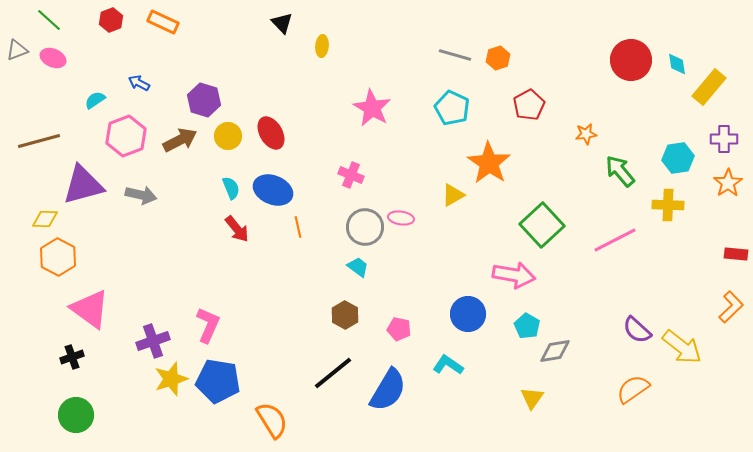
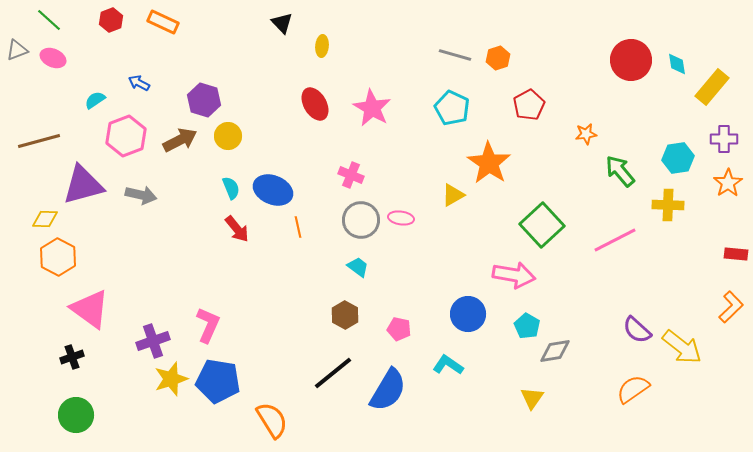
yellow rectangle at (709, 87): moved 3 px right
red ellipse at (271, 133): moved 44 px right, 29 px up
gray circle at (365, 227): moved 4 px left, 7 px up
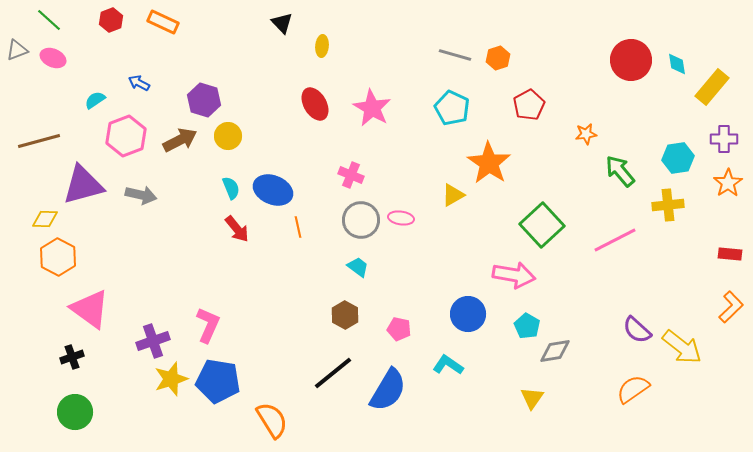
yellow cross at (668, 205): rotated 8 degrees counterclockwise
red rectangle at (736, 254): moved 6 px left
green circle at (76, 415): moved 1 px left, 3 px up
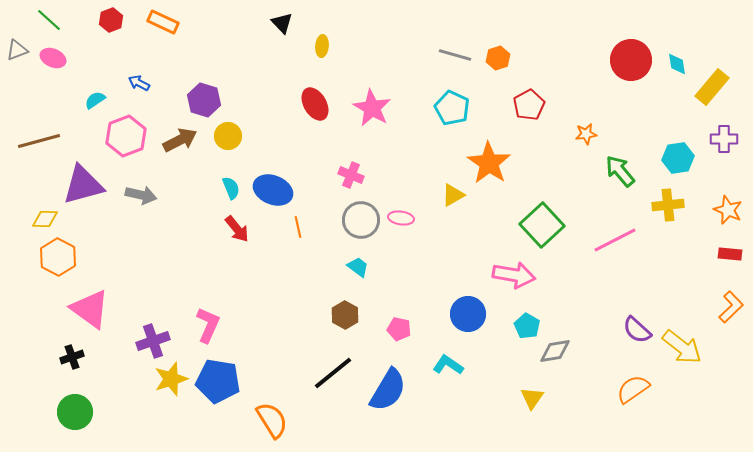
orange star at (728, 183): moved 27 px down; rotated 16 degrees counterclockwise
